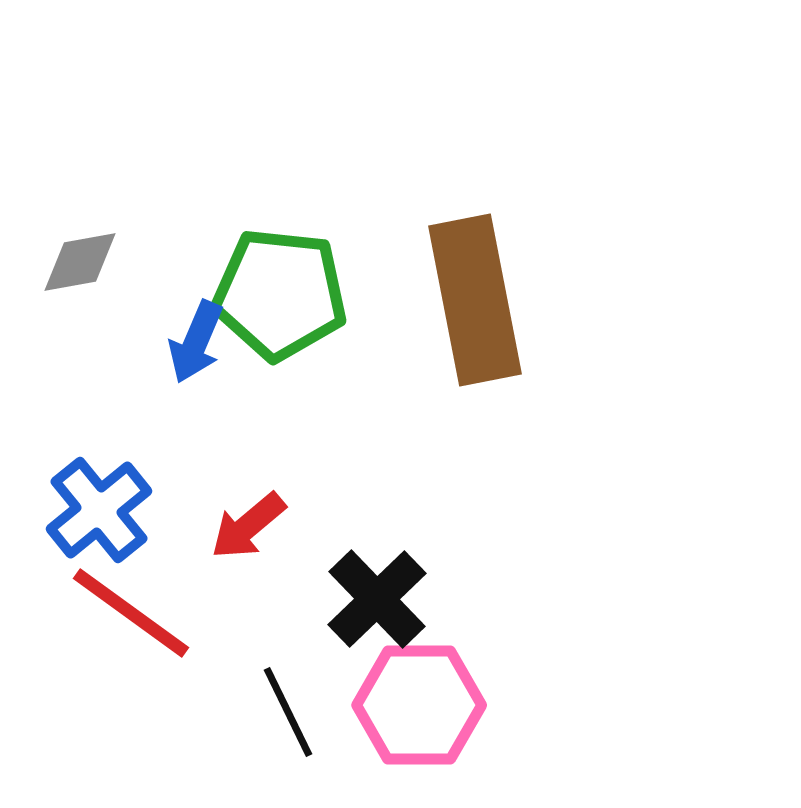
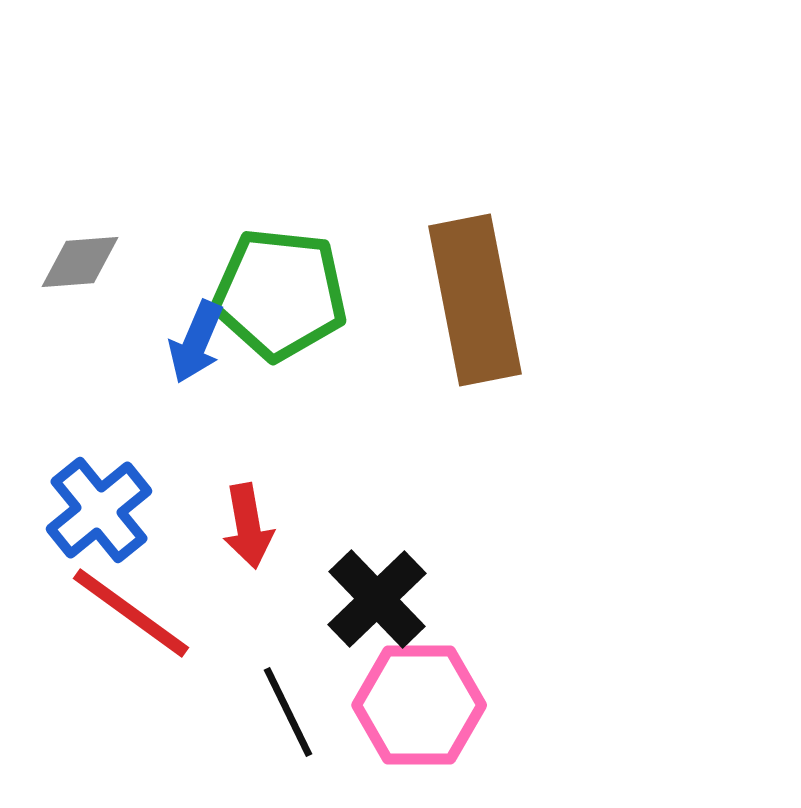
gray diamond: rotated 6 degrees clockwise
red arrow: rotated 60 degrees counterclockwise
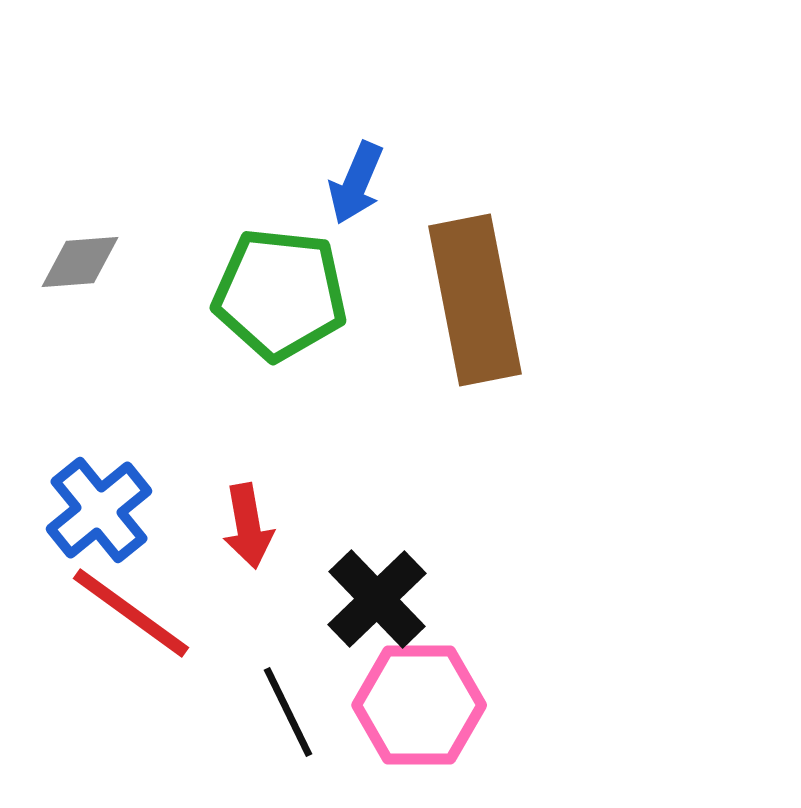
blue arrow: moved 160 px right, 159 px up
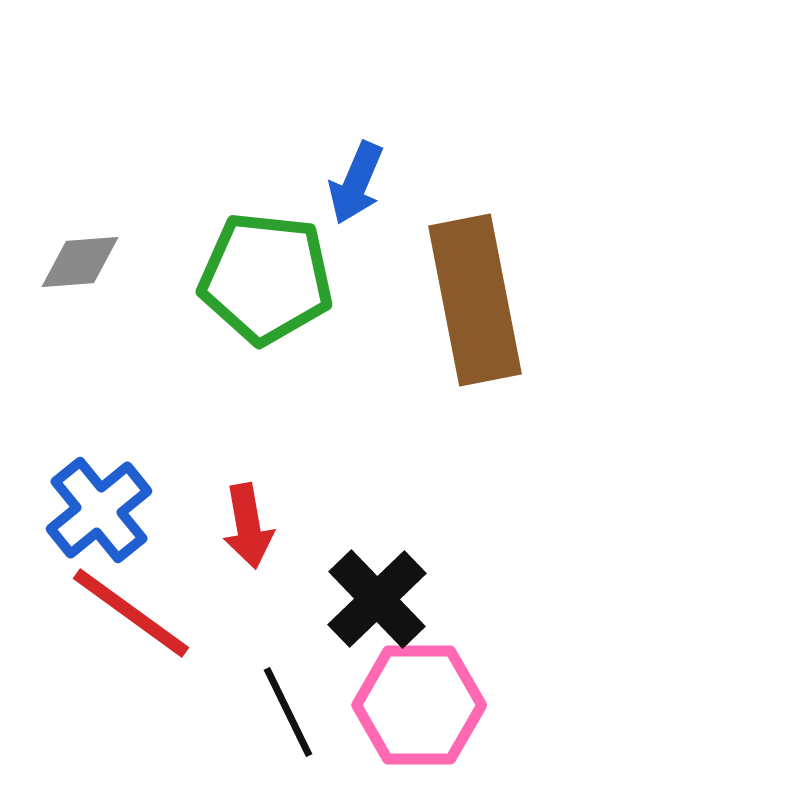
green pentagon: moved 14 px left, 16 px up
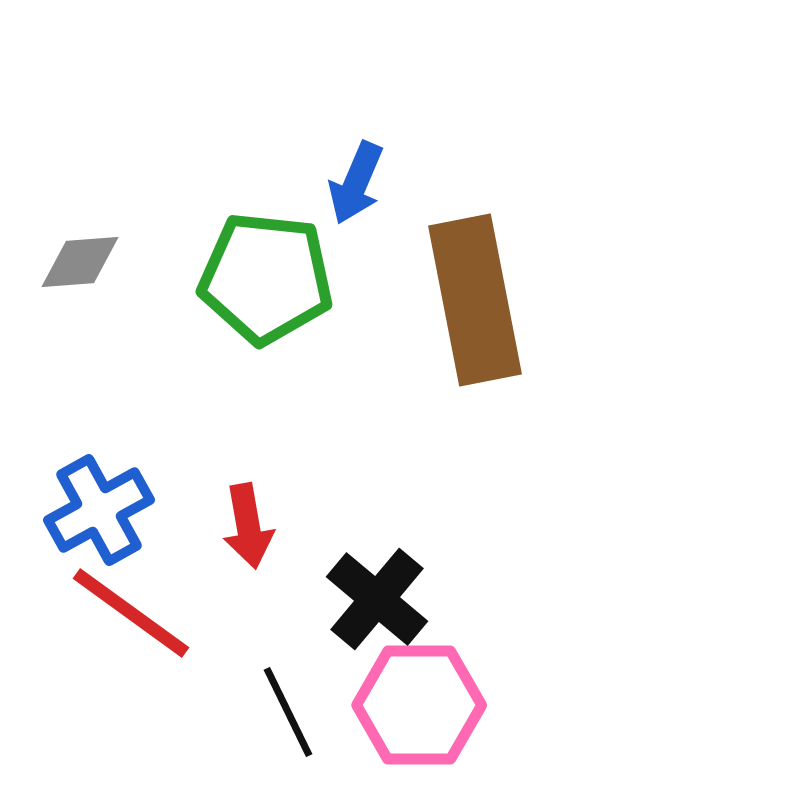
blue cross: rotated 10 degrees clockwise
black cross: rotated 6 degrees counterclockwise
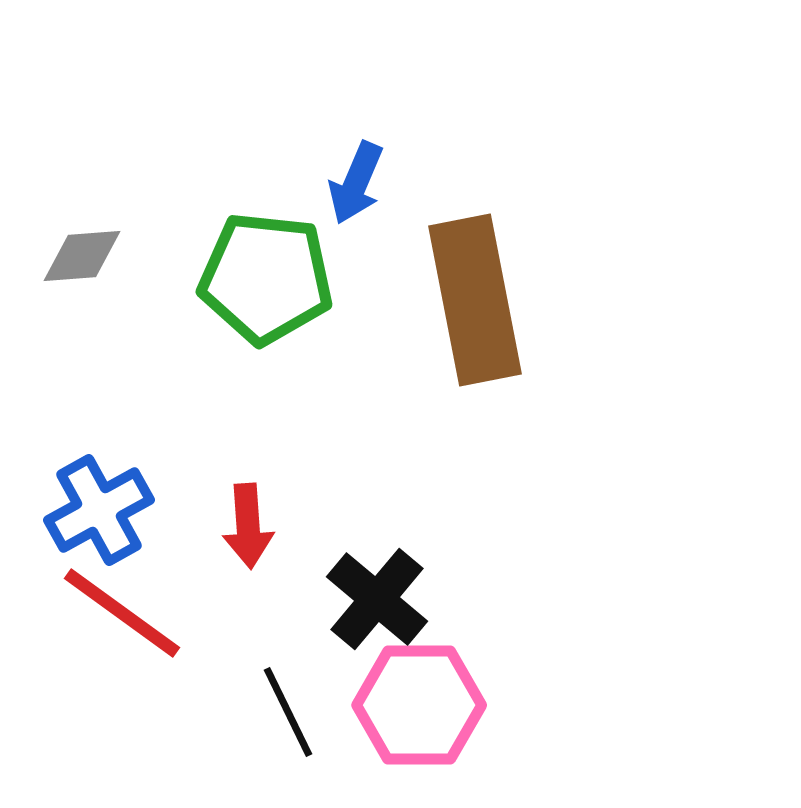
gray diamond: moved 2 px right, 6 px up
red arrow: rotated 6 degrees clockwise
red line: moved 9 px left
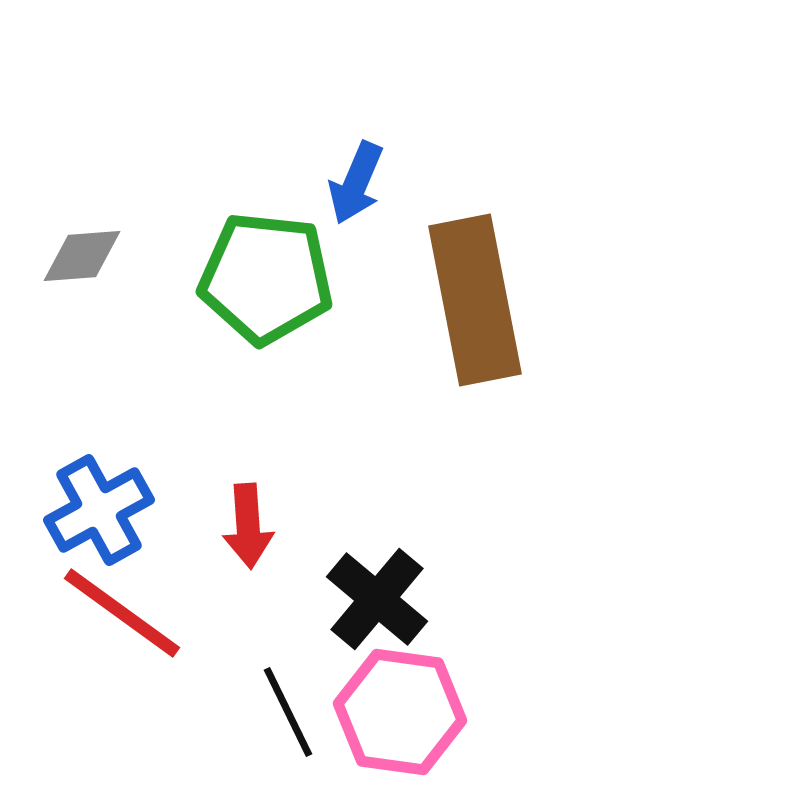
pink hexagon: moved 19 px left, 7 px down; rotated 8 degrees clockwise
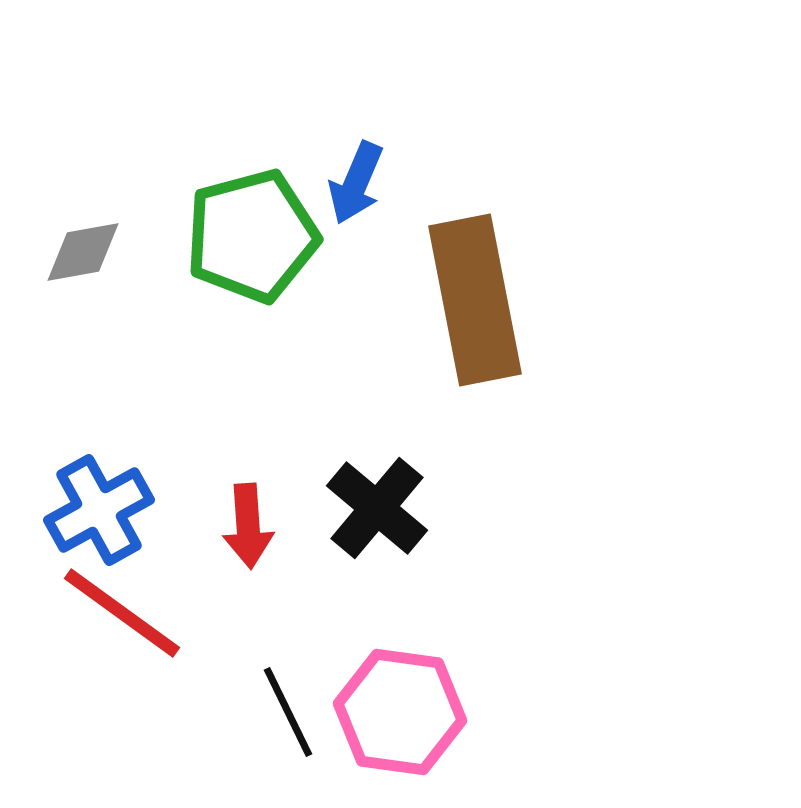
gray diamond: moved 1 px right, 4 px up; rotated 6 degrees counterclockwise
green pentagon: moved 14 px left, 42 px up; rotated 21 degrees counterclockwise
black cross: moved 91 px up
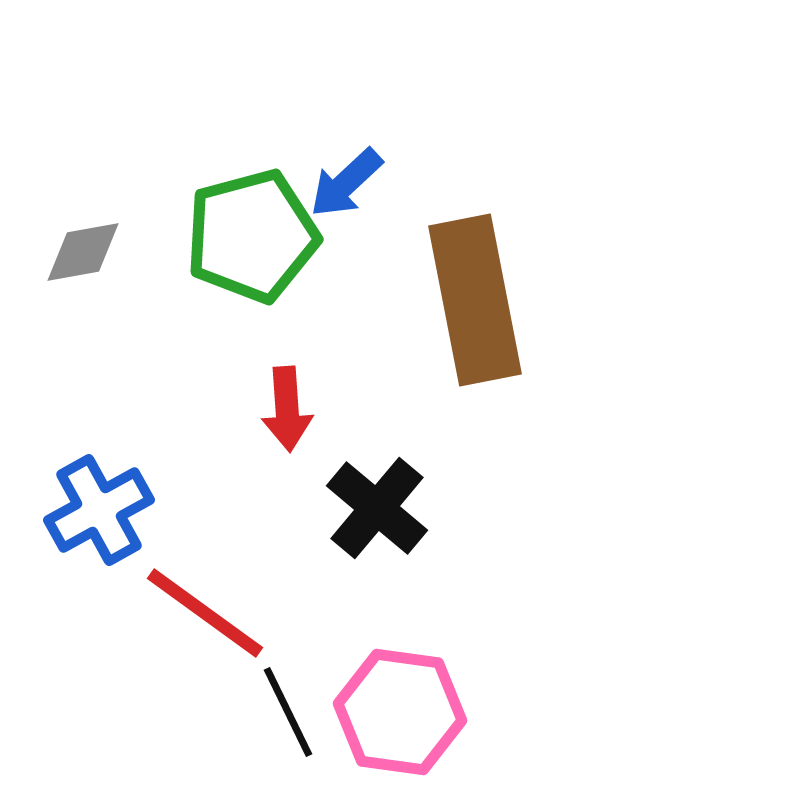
blue arrow: moved 10 px left; rotated 24 degrees clockwise
red arrow: moved 39 px right, 117 px up
red line: moved 83 px right
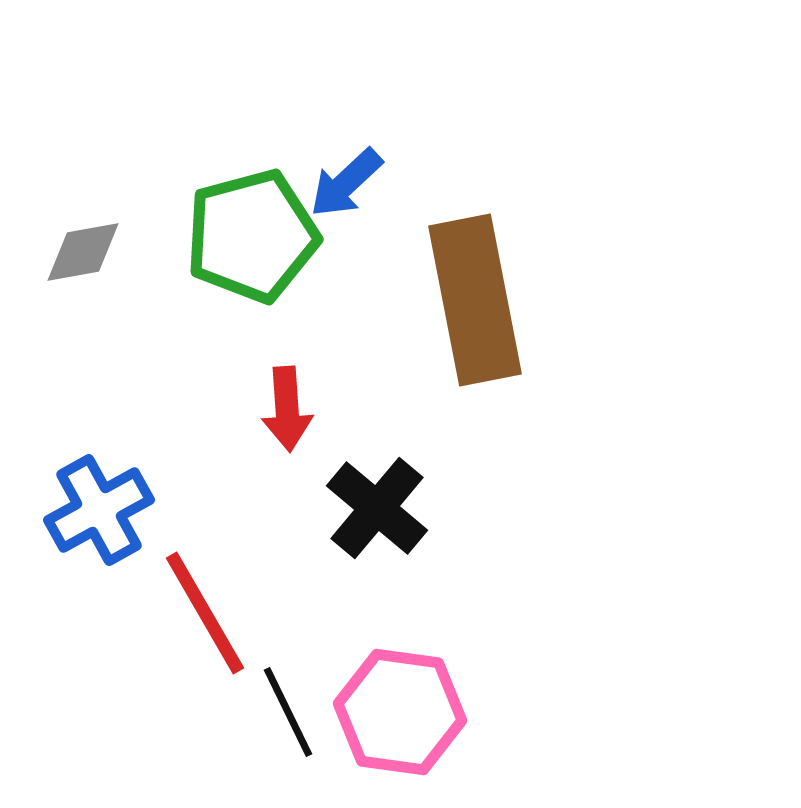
red line: rotated 24 degrees clockwise
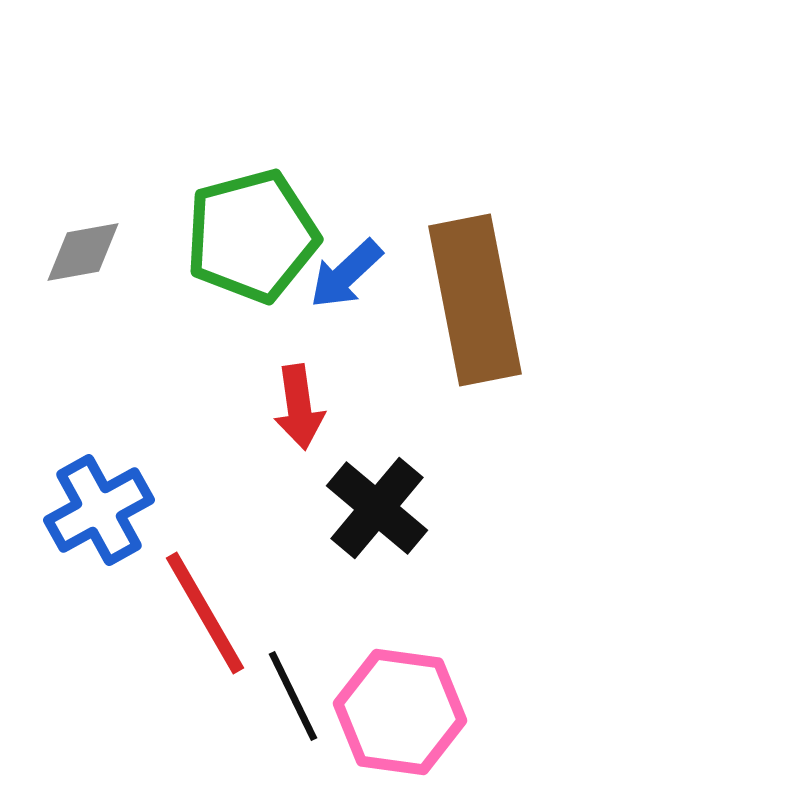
blue arrow: moved 91 px down
red arrow: moved 12 px right, 2 px up; rotated 4 degrees counterclockwise
black line: moved 5 px right, 16 px up
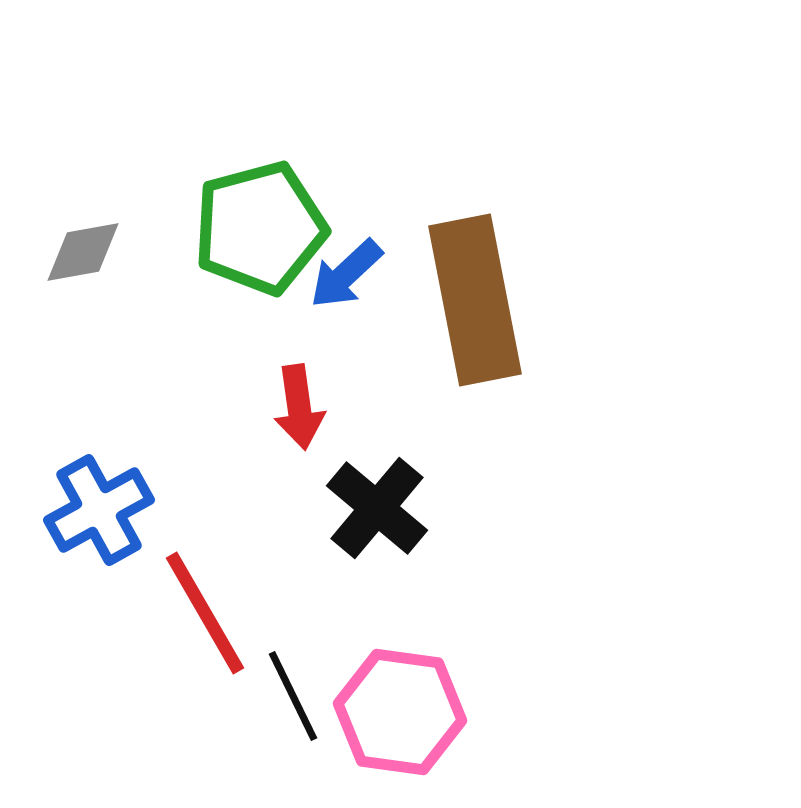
green pentagon: moved 8 px right, 8 px up
